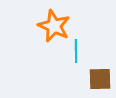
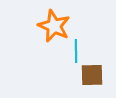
brown square: moved 8 px left, 4 px up
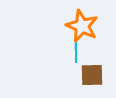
orange star: moved 28 px right
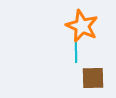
brown square: moved 1 px right, 3 px down
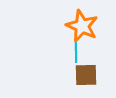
brown square: moved 7 px left, 3 px up
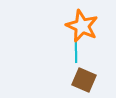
brown square: moved 2 px left, 5 px down; rotated 25 degrees clockwise
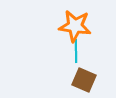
orange star: moved 7 px left; rotated 16 degrees counterclockwise
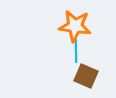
brown square: moved 2 px right, 4 px up
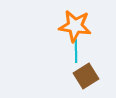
brown square: rotated 35 degrees clockwise
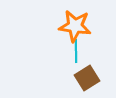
brown square: moved 1 px right, 2 px down
